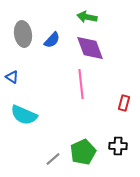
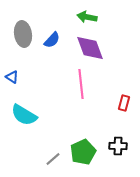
cyan semicircle: rotated 8 degrees clockwise
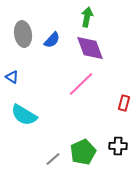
green arrow: rotated 90 degrees clockwise
pink line: rotated 52 degrees clockwise
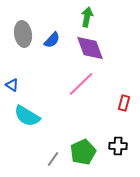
blue triangle: moved 8 px down
cyan semicircle: moved 3 px right, 1 px down
gray line: rotated 14 degrees counterclockwise
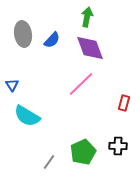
blue triangle: rotated 24 degrees clockwise
gray line: moved 4 px left, 3 px down
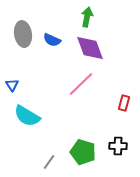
blue semicircle: rotated 72 degrees clockwise
green pentagon: rotated 30 degrees counterclockwise
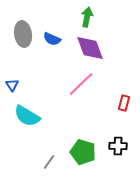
blue semicircle: moved 1 px up
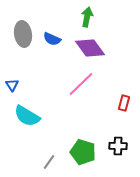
purple diamond: rotated 16 degrees counterclockwise
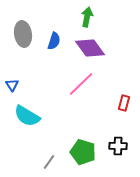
blue semicircle: moved 2 px right, 2 px down; rotated 96 degrees counterclockwise
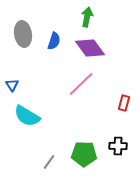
green pentagon: moved 1 px right, 2 px down; rotated 15 degrees counterclockwise
